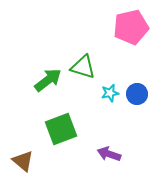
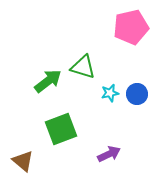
green arrow: moved 1 px down
purple arrow: rotated 135 degrees clockwise
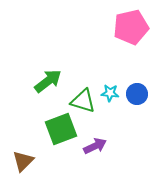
green triangle: moved 34 px down
cyan star: rotated 18 degrees clockwise
purple arrow: moved 14 px left, 8 px up
brown triangle: rotated 35 degrees clockwise
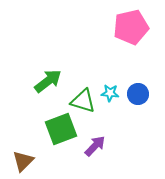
blue circle: moved 1 px right
purple arrow: rotated 20 degrees counterclockwise
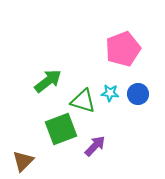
pink pentagon: moved 8 px left, 22 px down; rotated 8 degrees counterclockwise
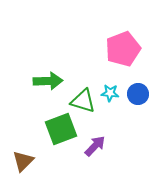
green arrow: rotated 36 degrees clockwise
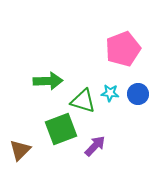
brown triangle: moved 3 px left, 11 px up
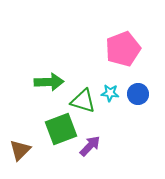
green arrow: moved 1 px right, 1 px down
purple arrow: moved 5 px left
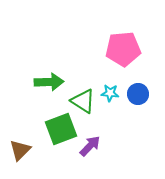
pink pentagon: rotated 16 degrees clockwise
green triangle: rotated 16 degrees clockwise
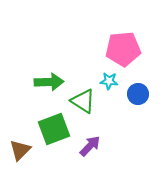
cyan star: moved 1 px left, 12 px up
green square: moved 7 px left
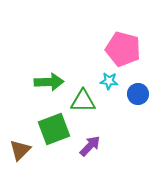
pink pentagon: rotated 20 degrees clockwise
green triangle: rotated 32 degrees counterclockwise
